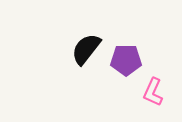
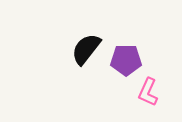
pink L-shape: moved 5 px left
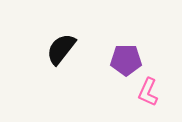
black semicircle: moved 25 px left
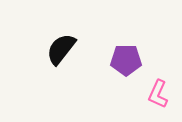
pink L-shape: moved 10 px right, 2 px down
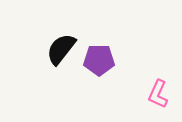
purple pentagon: moved 27 px left
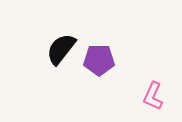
pink L-shape: moved 5 px left, 2 px down
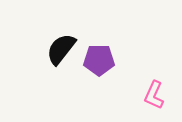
pink L-shape: moved 1 px right, 1 px up
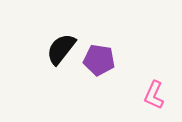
purple pentagon: rotated 8 degrees clockwise
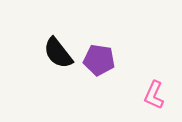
black semicircle: moved 3 px left, 4 px down; rotated 76 degrees counterclockwise
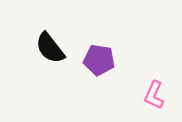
black semicircle: moved 8 px left, 5 px up
